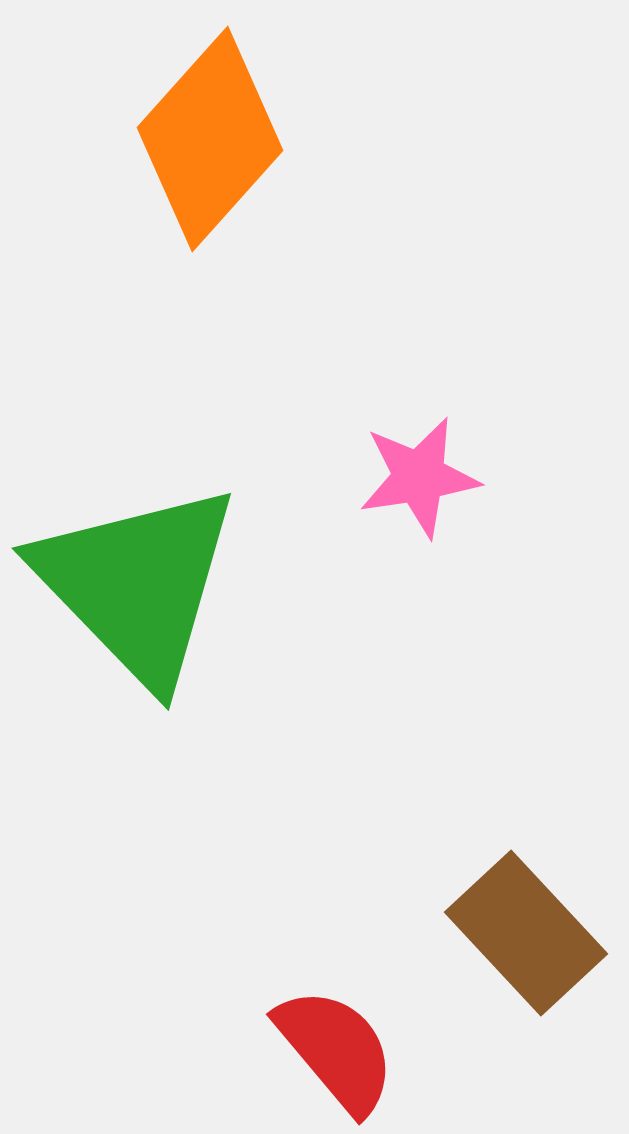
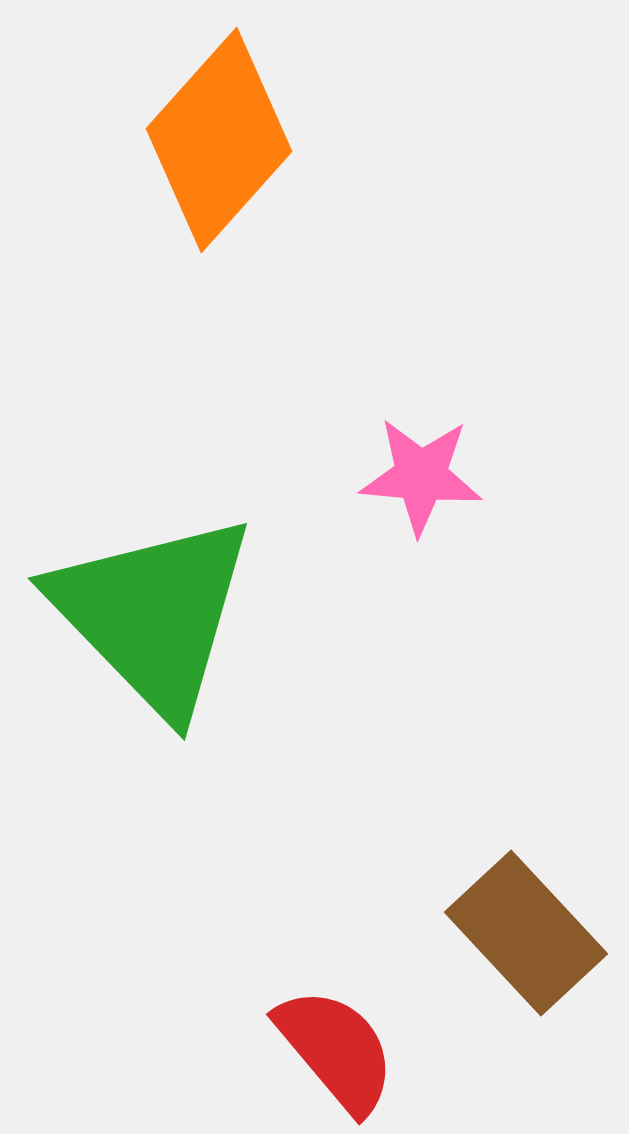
orange diamond: moved 9 px right, 1 px down
pink star: moved 2 px right, 1 px up; rotated 14 degrees clockwise
green triangle: moved 16 px right, 30 px down
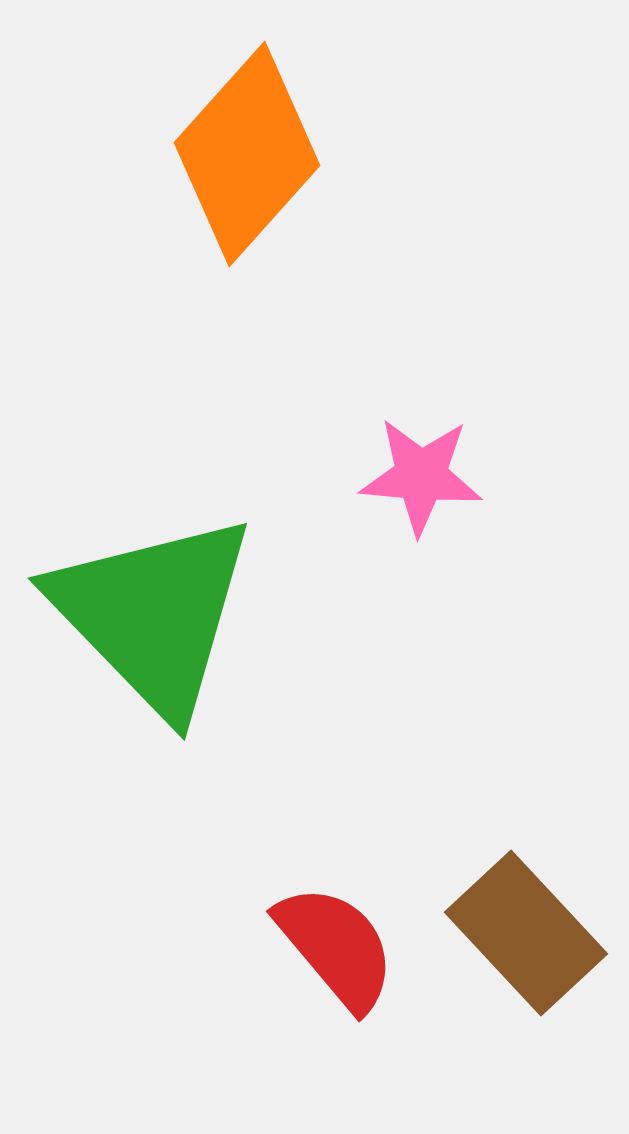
orange diamond: moved 28 px right, 14 px down
red semicircle: moved 103 px up
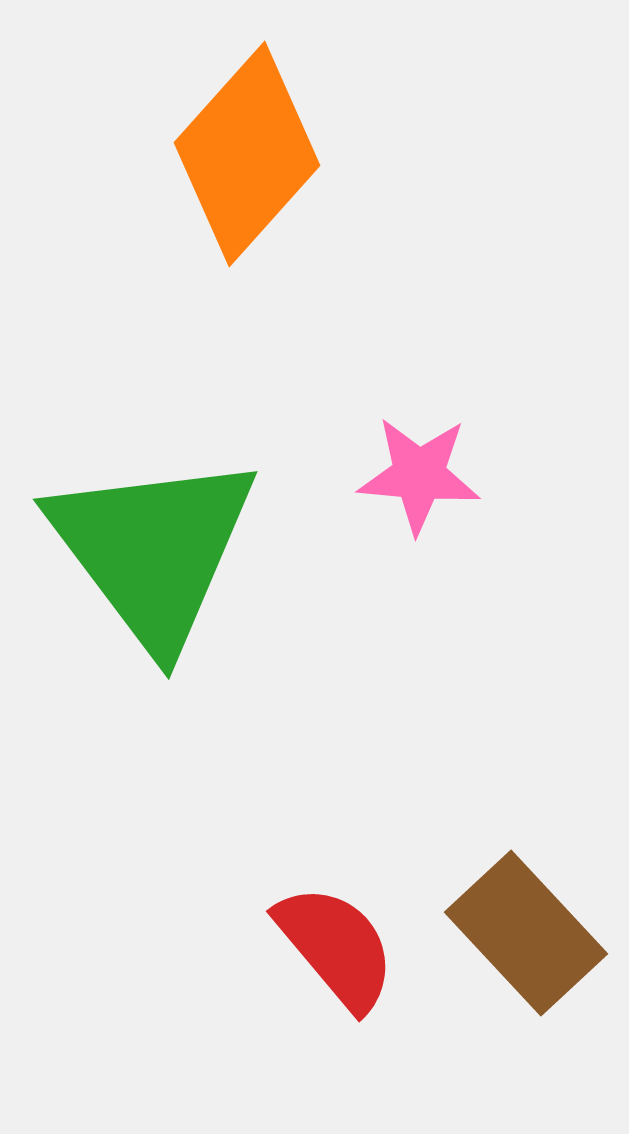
pink star: moved 2 px left, 1 px up
green triangle: moved 64 px up; rotated 7 degrees clockwise
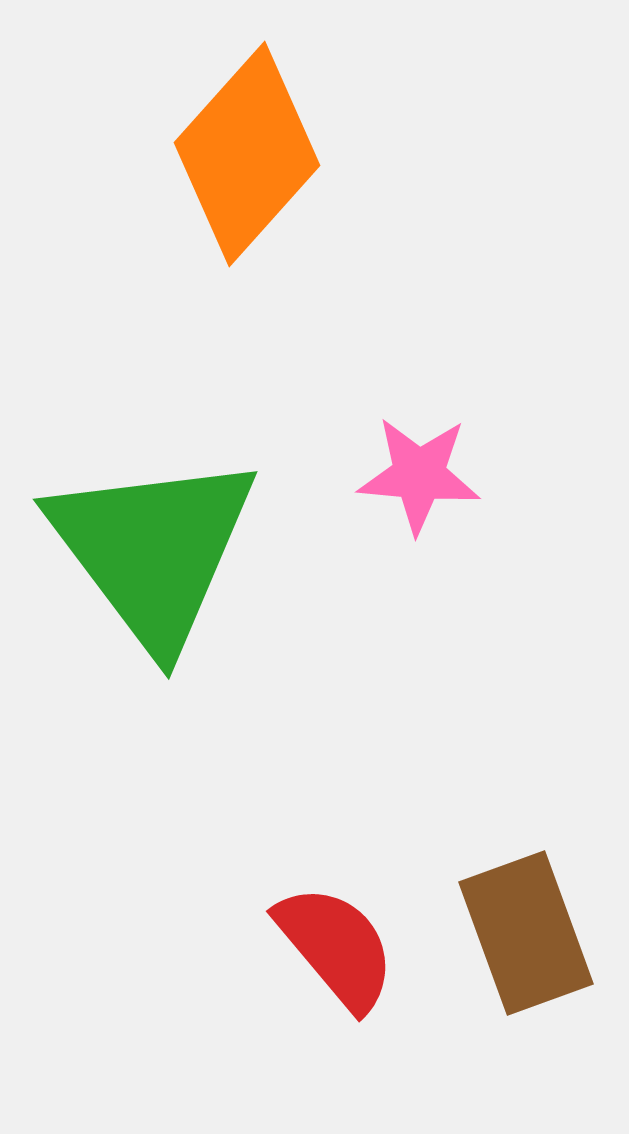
brown rectangle: rotated 23 degrees clockwise
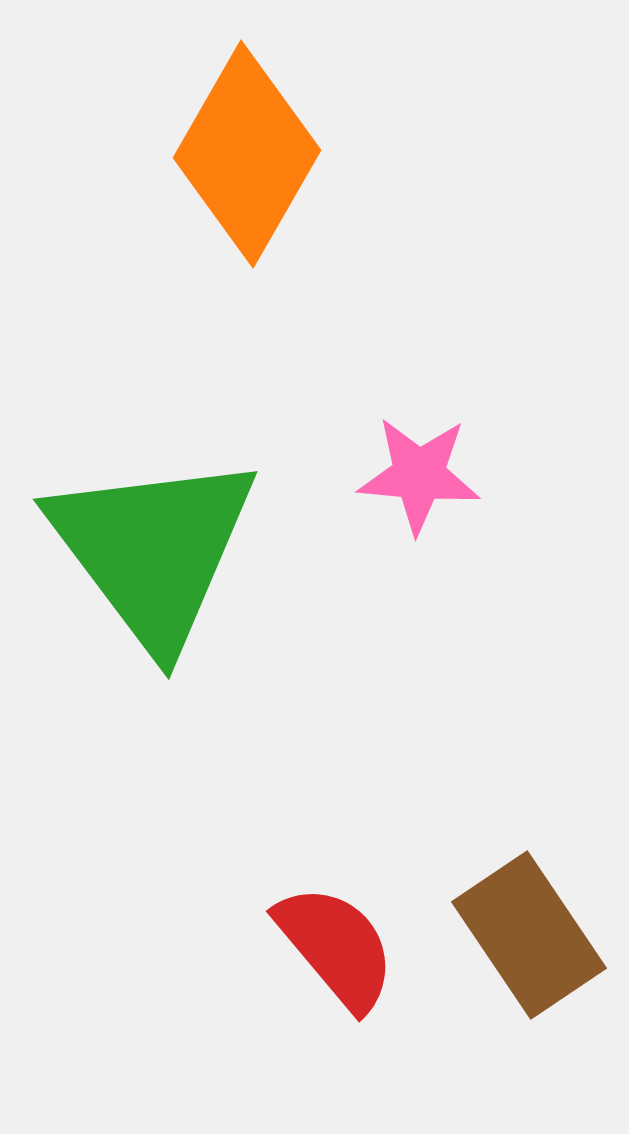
orange diamond: rotated 12 degrees counterclockwise
brown rectangle: moved 3 px right, 2 px down; rotated 14 degrees counterclockwise
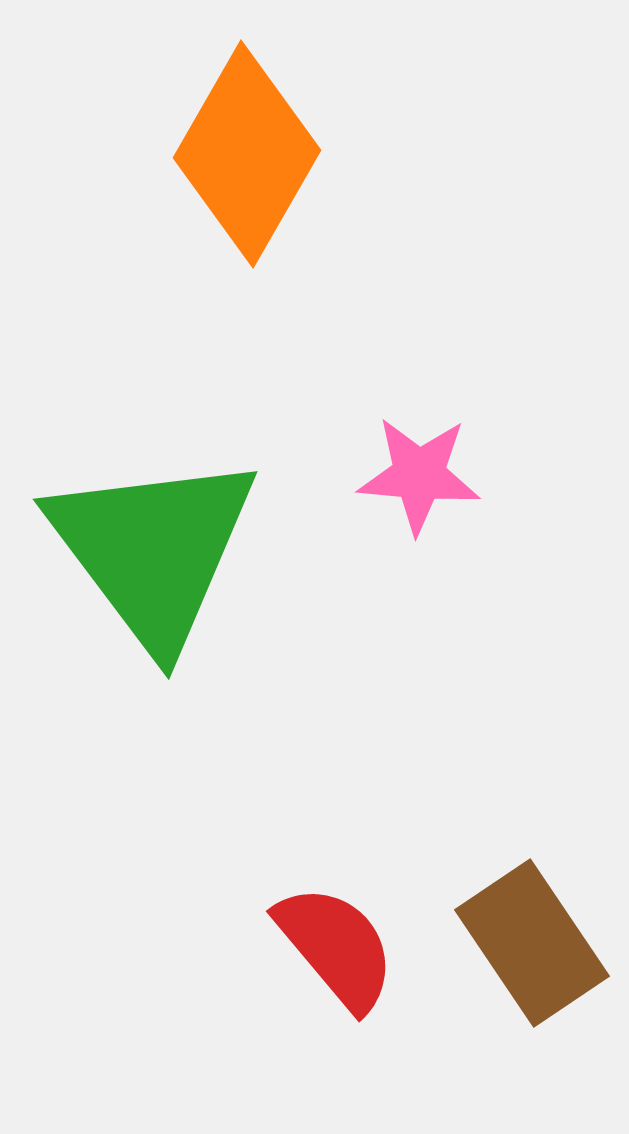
brown rectangle: moved 3 px right, 8 px down
